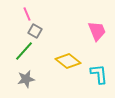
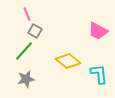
pink trapezoid: moved 1 px right; rotated 140 degrees clockwise
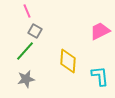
pink line: moved 3 px up
pink trapezoid: moved 2 px right; rotated 125 degrees clockwise
green line: moved 1 px right
yellow diamond: rotated 55 degrees clockwise
cyan L-shape: moved 1 px right, 2 px down
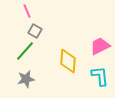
pink trapezoid: moved 15 px down
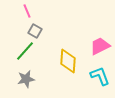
cyan L-shape: rotated 15 degrees counterclockwise
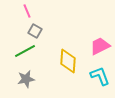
green line: rotated 20 degrees clockwise
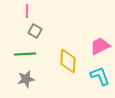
pink line: rotated 24 degrees clockwise
green line: moved 3 px down; rotated 25 degrees clockwise
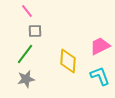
pink line: rotated 40 degrees counterclockwise
gray square: rotated 32 degrees counterclockwise
green line: rotated 50 degrees counterclockwise
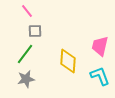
pink trapezoid: rotated 50 degrees counterclockwise
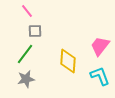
pink trapezoid: rotated 25 degrees clockwise
